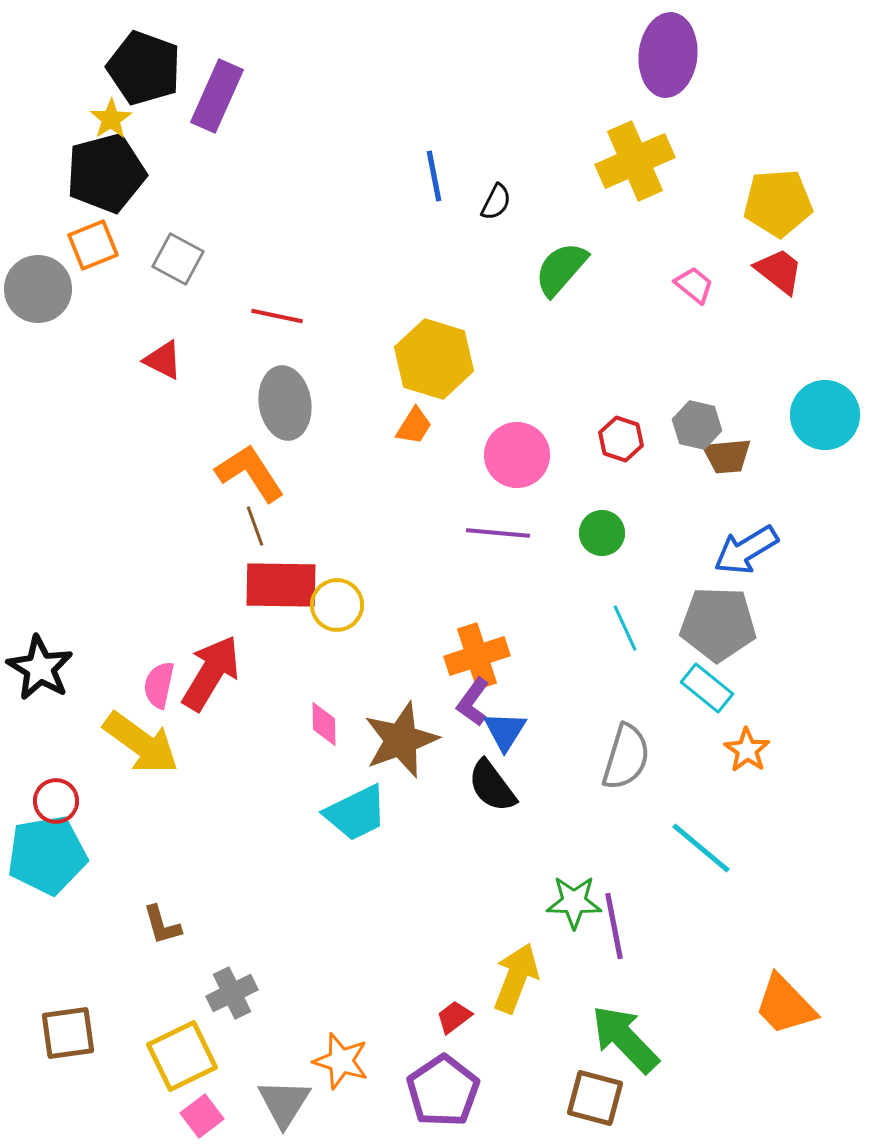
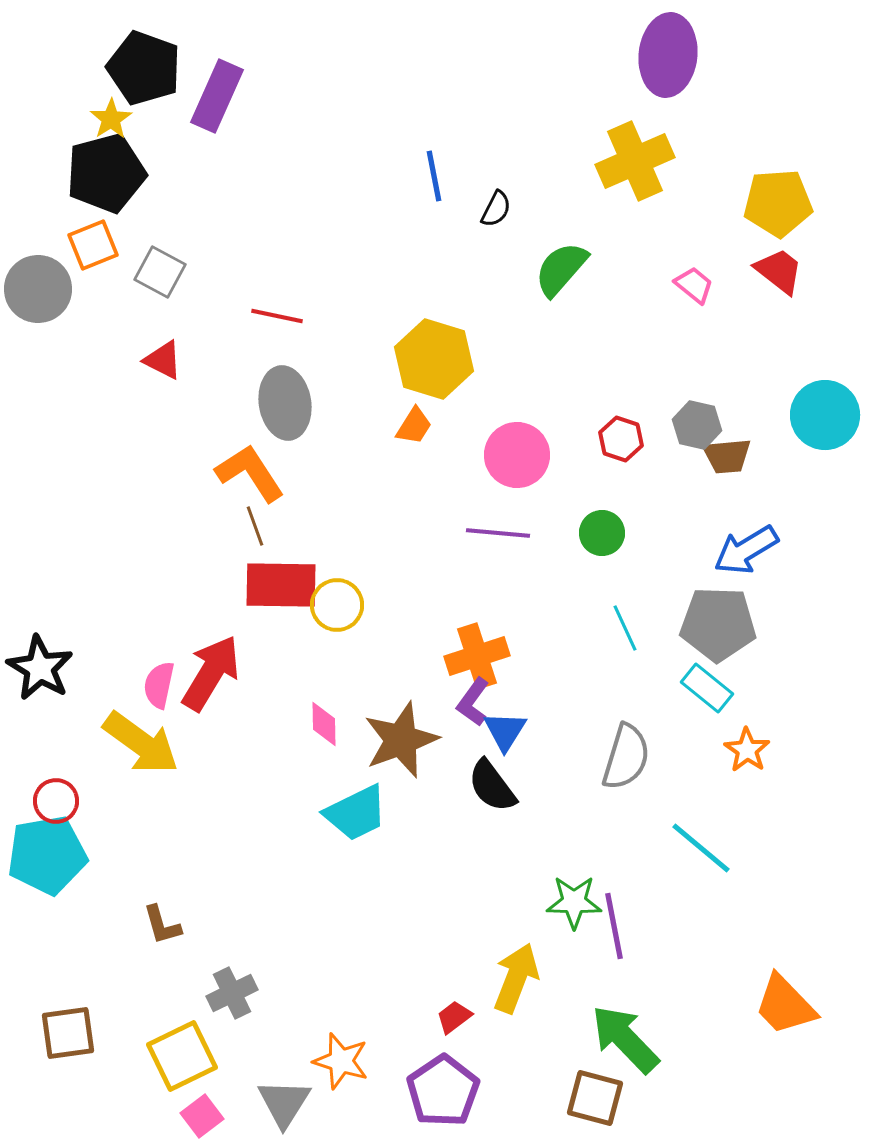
black semicircle at (496, 202): moved 7 px down
gray square at (178, 259): moved 18 px left, 13 px down
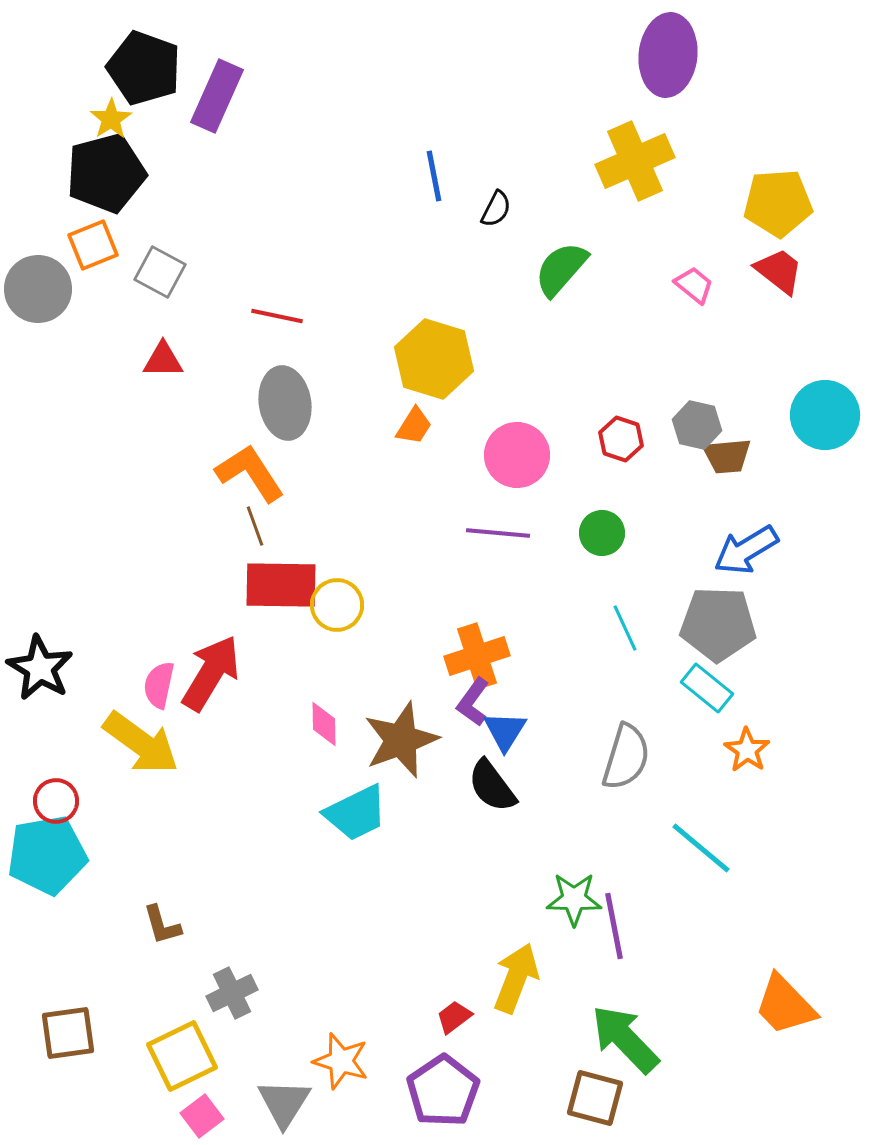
red triangle at (163, 360): rotated 27 degrees counterclockwise
green star at (574, 902): moved 3 px up
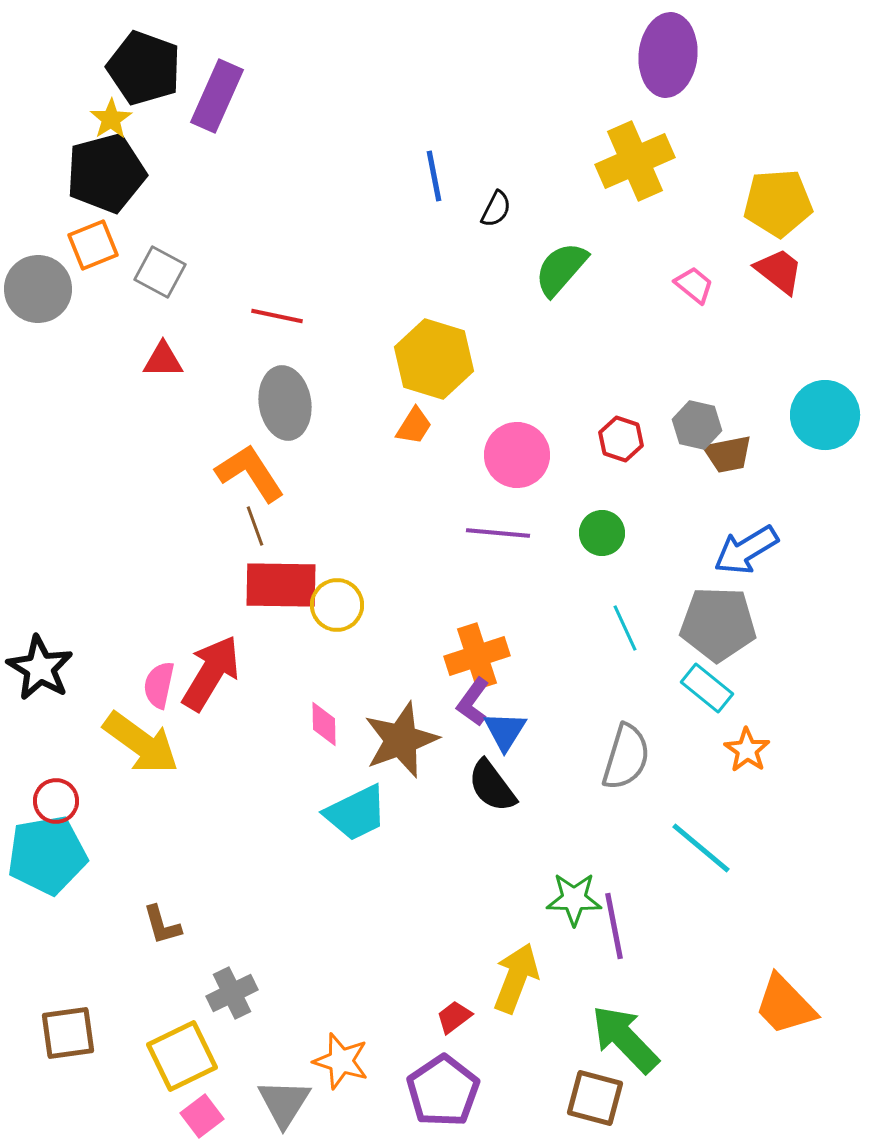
brown trapezoid at (727, 456): moved 1 px right, 2 px up; rotated 6 degrees counterclockwise
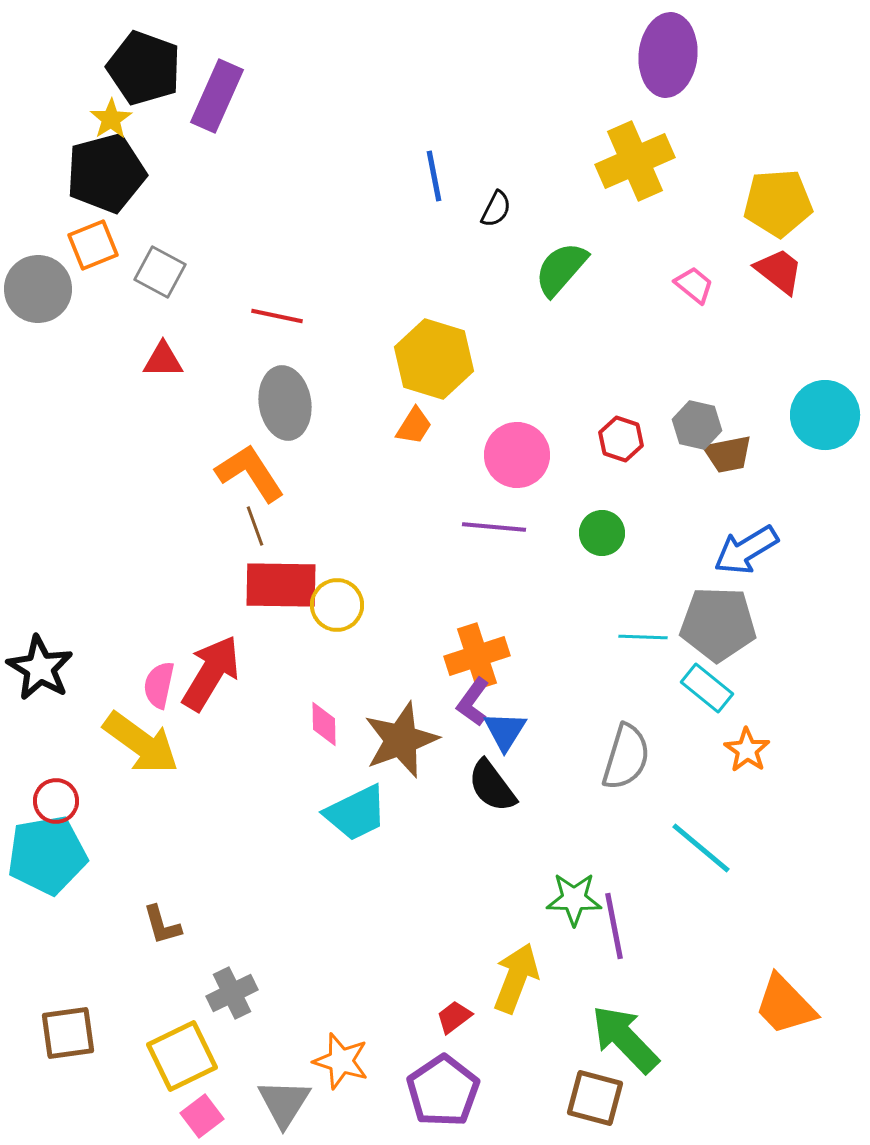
purple line at (498, 533): moved 4 px left, 6 px up
cyan line at (625, 628): moved 18 px right, 9 px down; rotated 63 degrees counterclockwise
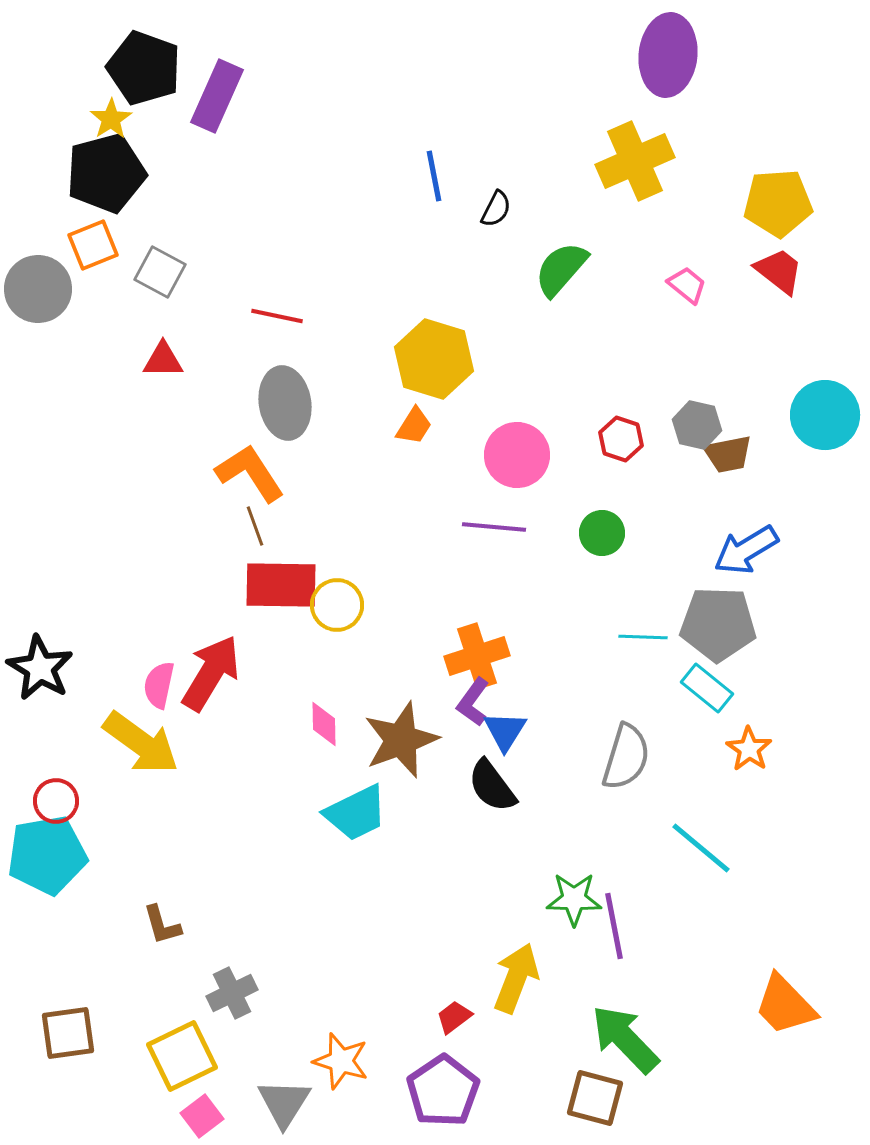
pink trapezoid at (694, 285): moved 7 px left
orange star at (747, 750): moved 2 px right, 1 px up
